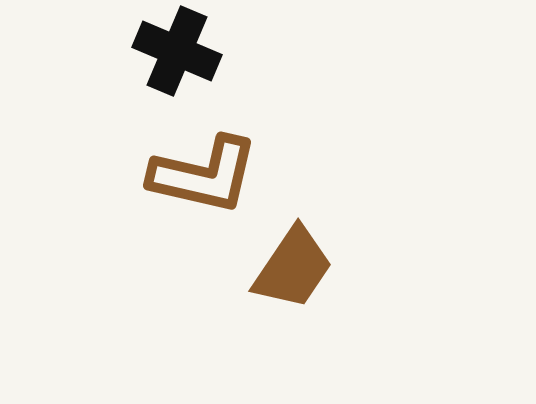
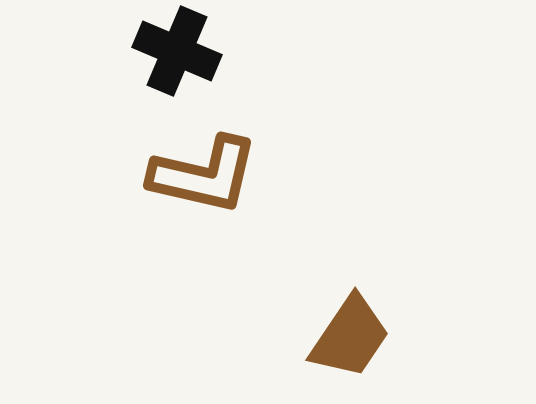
brown trapezoid: moved 57 px right, 69 px down
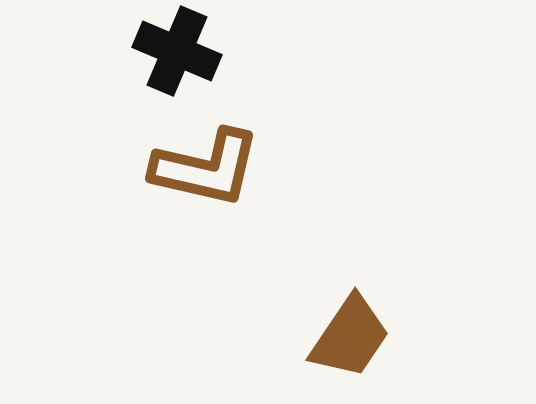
brown L-shape: moved 2 px right, 7 px up
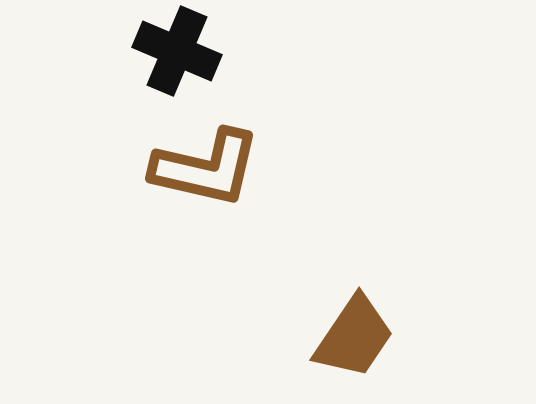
brown trapezoid: moved 4 px right
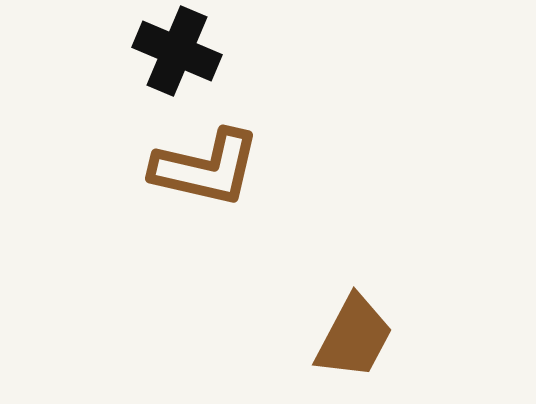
brown trapezoid: rotated 6 degrees counterclockwise
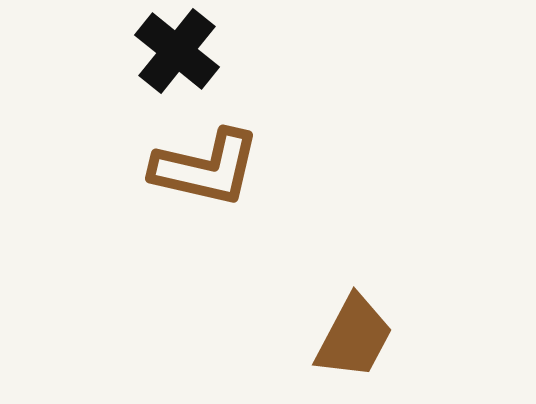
black cross: rotated 16 degrees clockwise
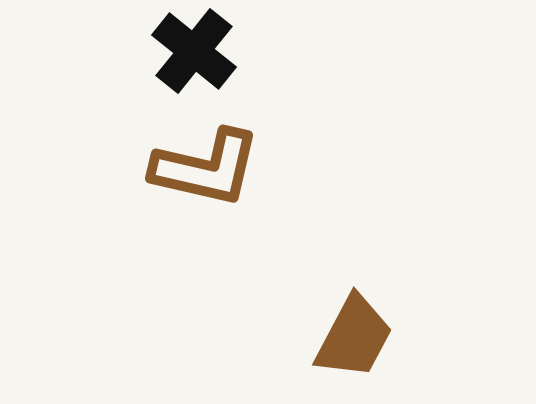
black cross: moved 17 px right
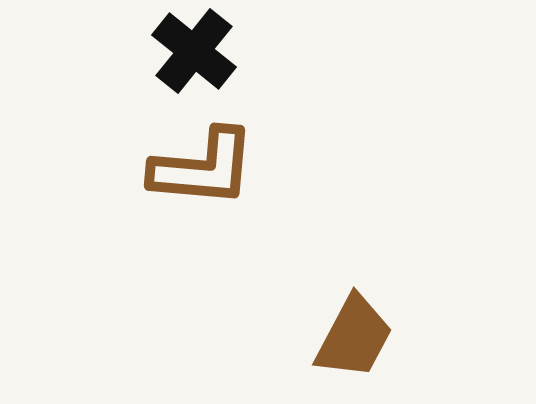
brown L-shape: moved 3 px left; rotated 8 degrees counterclockwise
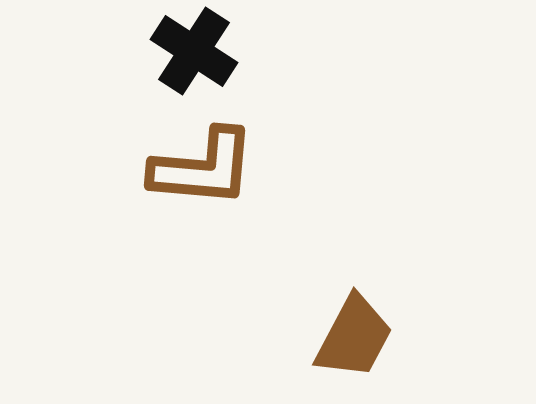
black cross: rotated 6 degrees counterclockwise
